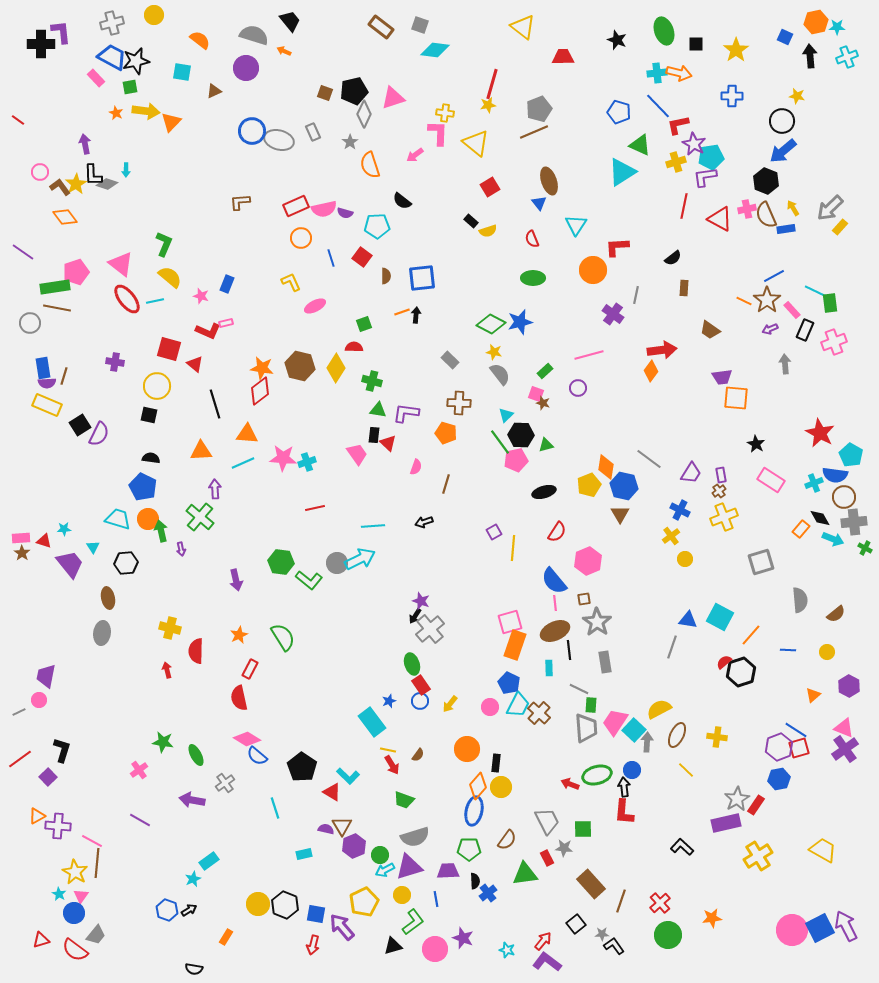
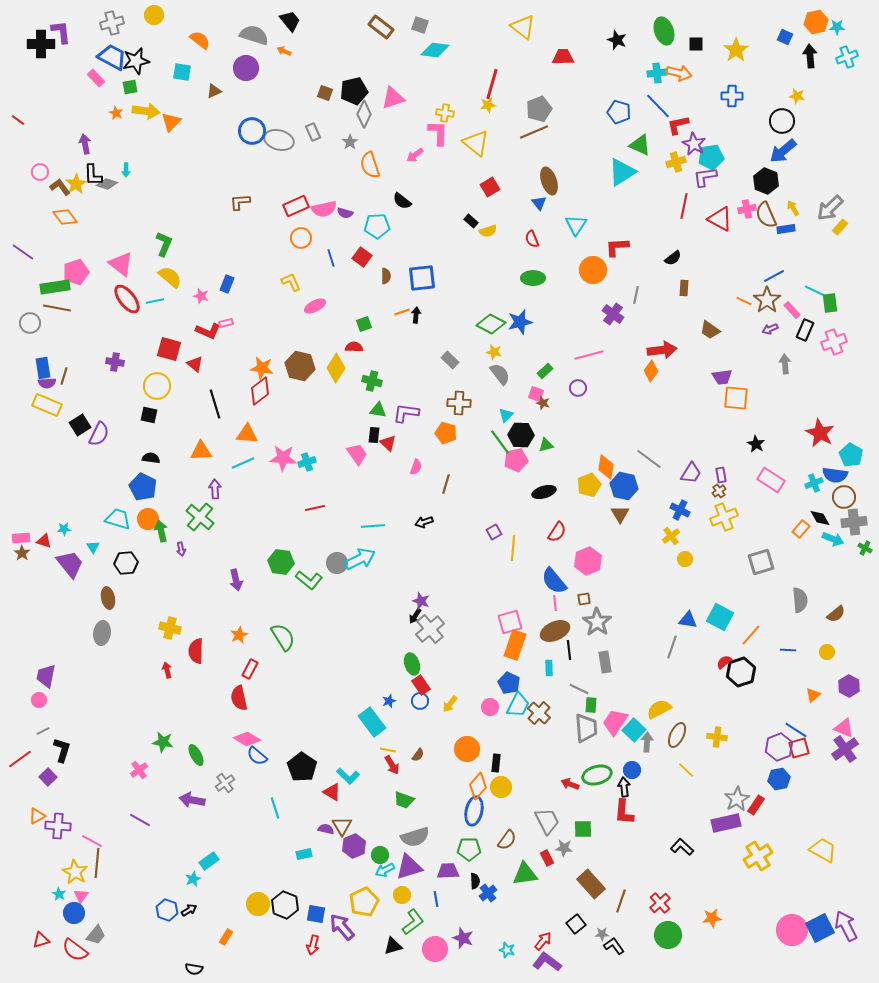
gray line at (19, 712): moved 24 px right, 19 px down
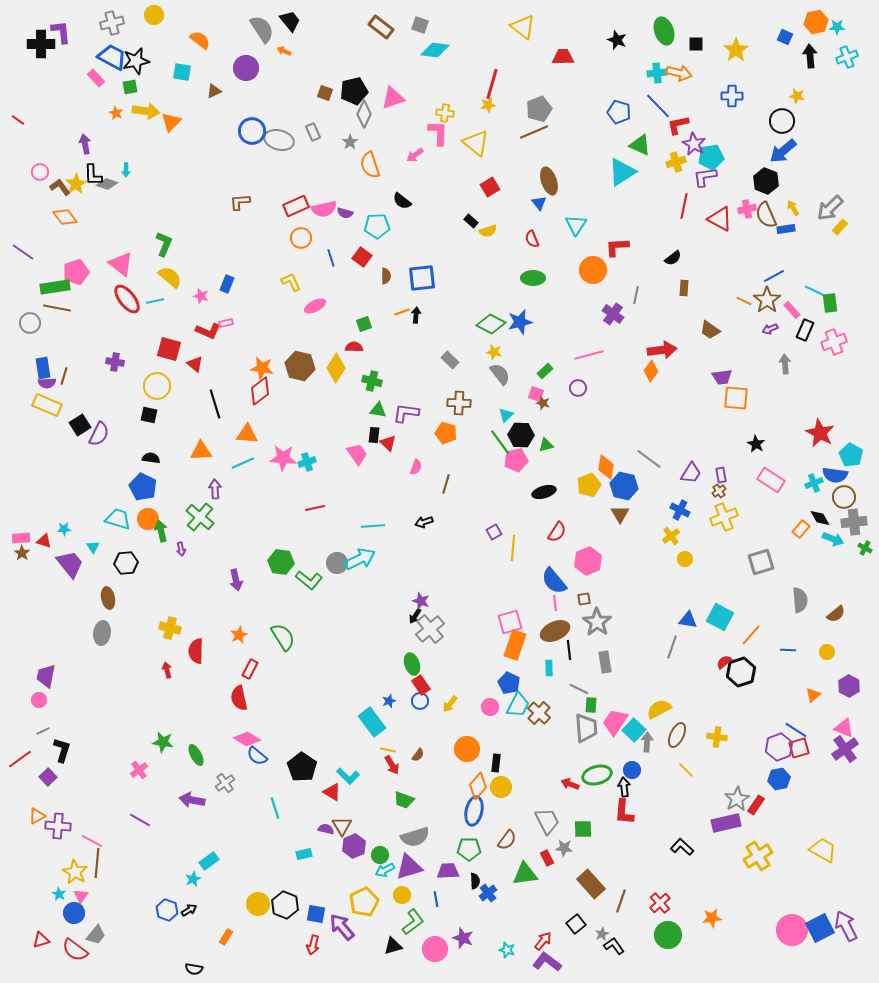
gray semicircle at (254, 35): moved 8 px right, 6 px up; rotated 40 degrees clockwise
gray star at (602, 934): rotated 24 degrees counterclockwise
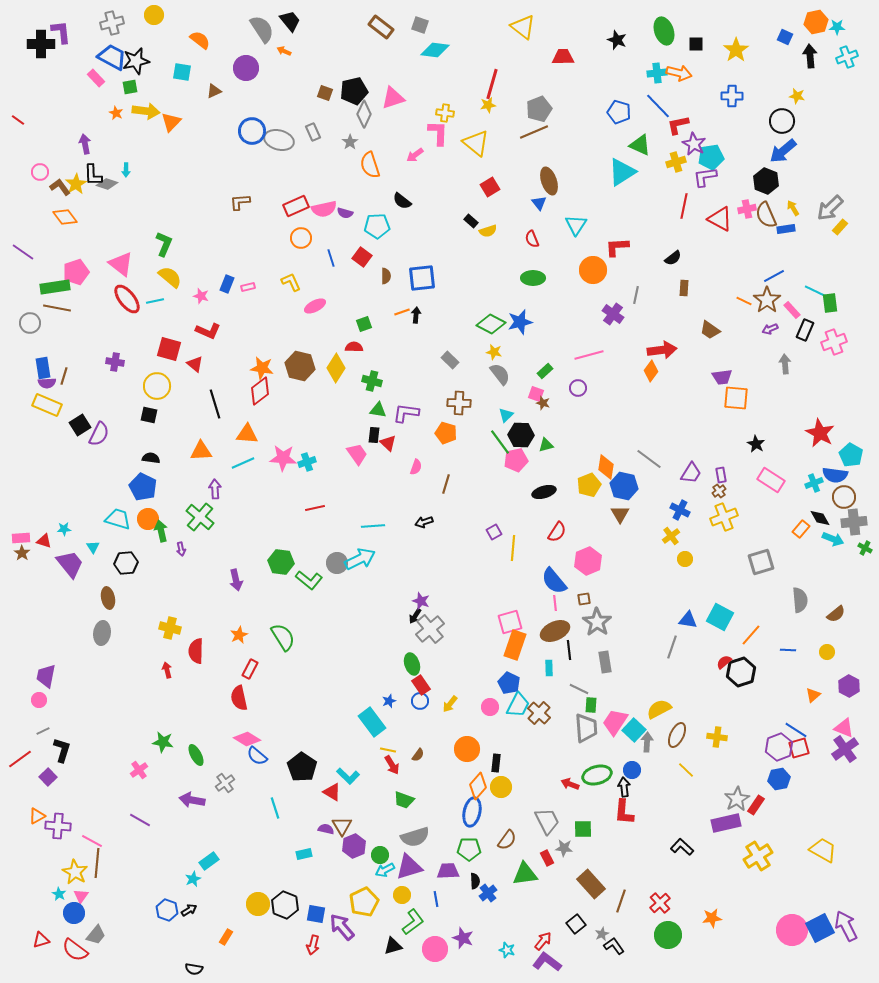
pink rectangle at (226, 323): moved 22 px right, 36 px up
blue ellipse at (474, 811): moved 2 px left, 1 px down
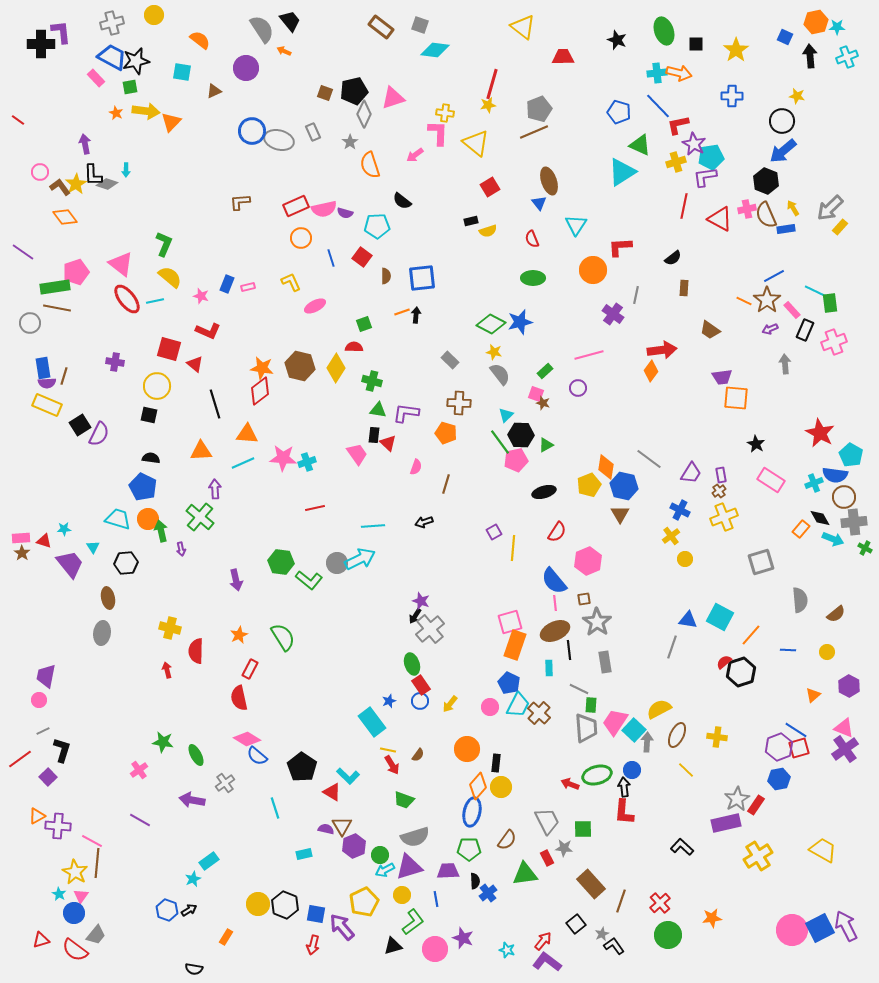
black rectangle at (471, 221): rotated 56 degrees counterclockwise
red L-shape at (617, 247): moved 3 px right
green triangle at (546, 445): rotated 14 degrees counterclockwise
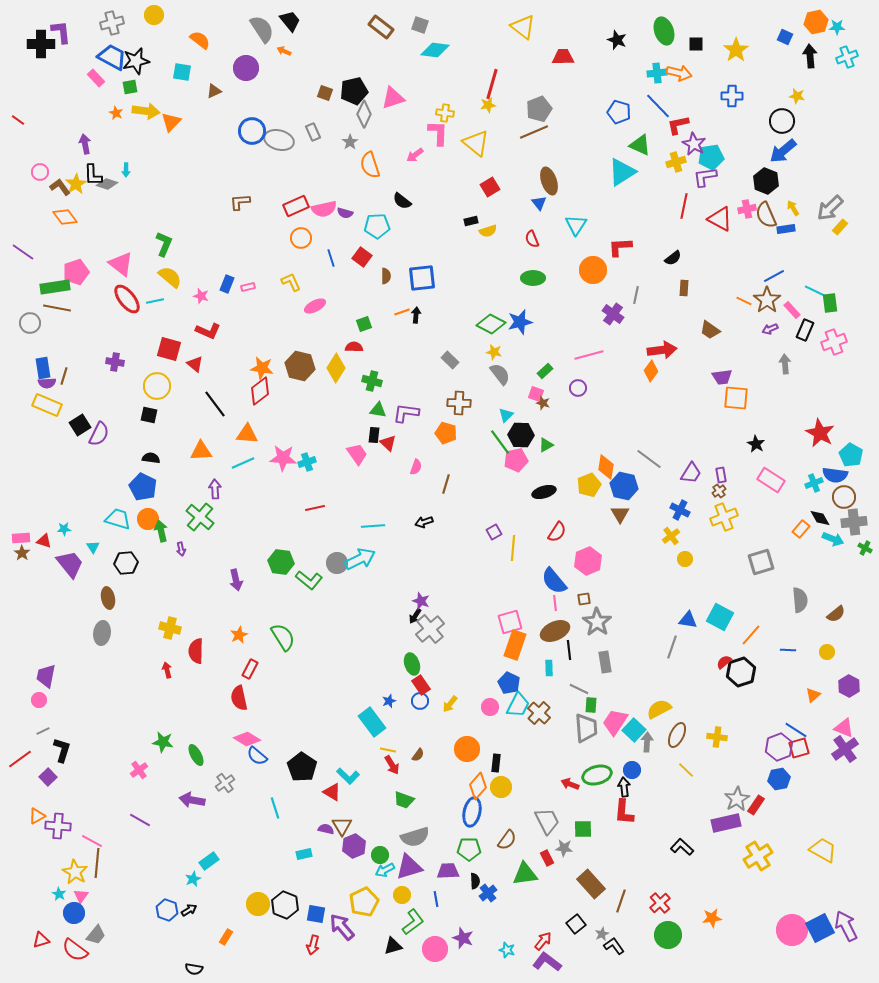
black line at (215, 404): rotated 20 degrees counterclockwise
